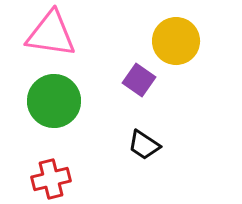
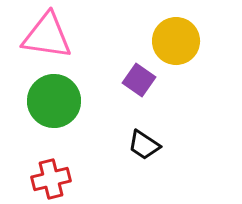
pink triangle: moved 4 px left, 2 px down
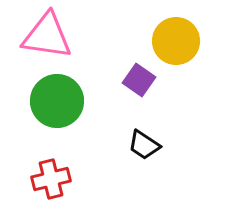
green circle: moved 3 px right
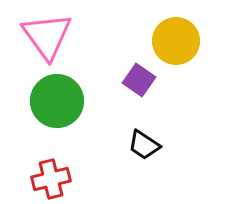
pink triangle: rotated 46 degrees clockwise
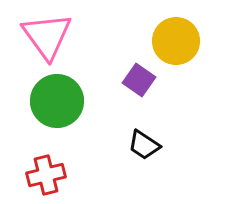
red cross: moved 5 px left, 4 px up
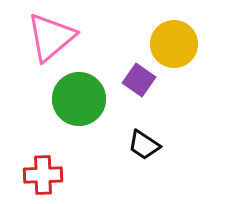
pink triangle: moved 4 px right, 1 px down; rotated 26 degrees clockwise
yellow circle: moved 2 px left, 3 px down
green circle: moved 22 px right, 2 px up
red cross: moved 3 px left; rotated 12 degrees clockwise
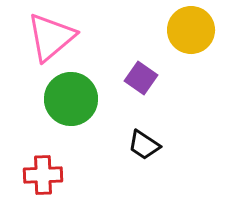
yellow circle: moved 17 px right, 14 px up
purple square: moved 2 px right, 2 px up
green circle: moved 8 px left
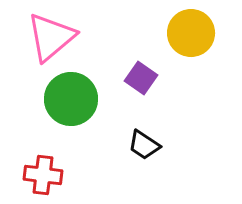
yellow circle: moved 3 px down
red cross: rotated 9 degrees clockwise
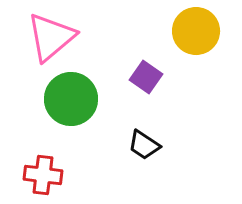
yellow circle: moved 5 px right, 2 px up
purple square: moved 5 px right, 1 px up
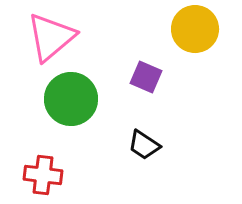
yellow circle: moved 1 px left, 2 px up
purple square: rotated 12 degrees counterclockwise
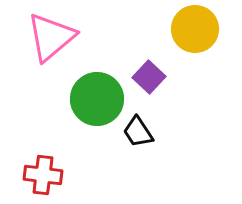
purple square: moved 3 px right; rotated 20 degrees clockwise
green circle: moved 26 px right
black trapezoid: moved 6 px left, 13 px up; rotated 24 degrees clockwise
